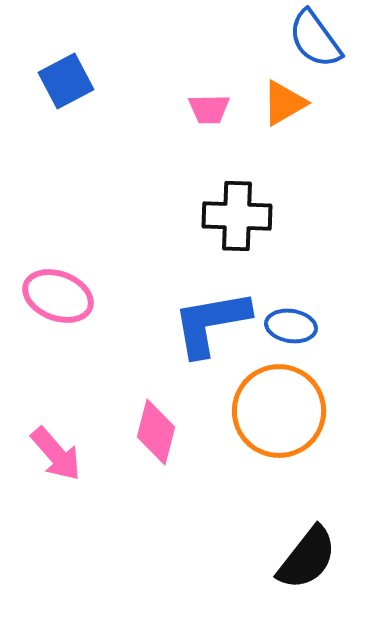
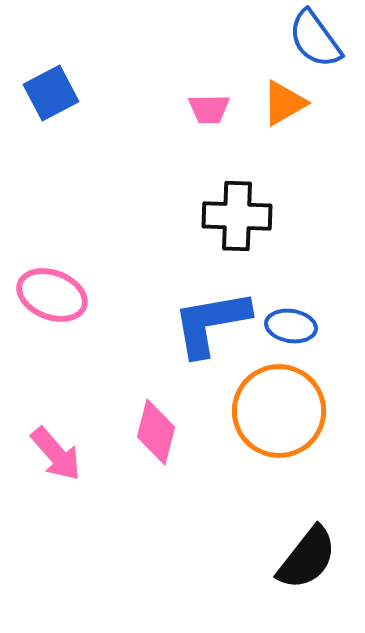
blue square: moved 15 px left, 12 px down
pink ellipse: moved 6 px left, 1 px up
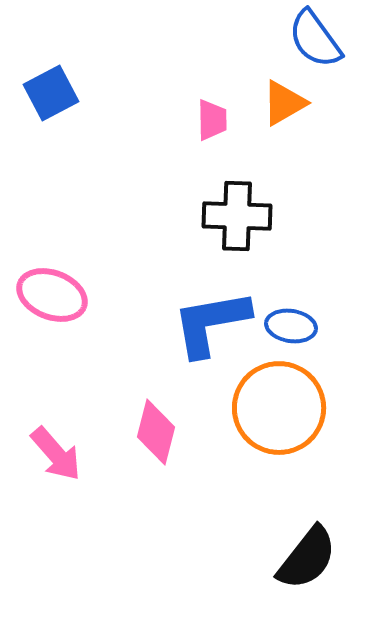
pink trapezoid: moved 3 px right, 11 px down; rotated 90 degrees counterclockwise
orange circle: moved 3 px up
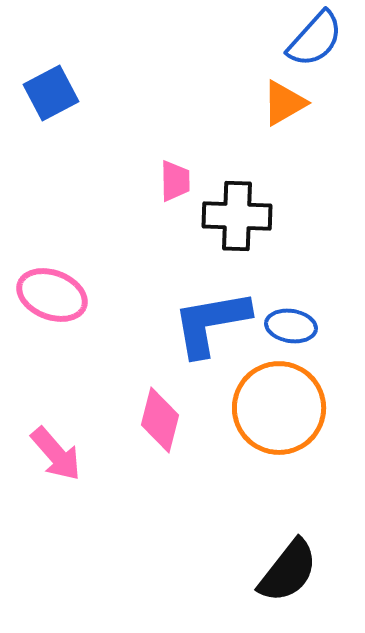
blue semicircle: rotated 102 degrees counterclockwise
pink trapezoid: moved 37 px left, 61 px down
pink diamond: moved 4 px right, 12 px up
black semicircle: moved 19 px left, 13 px down
